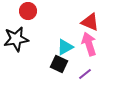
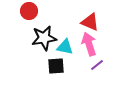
red circle: moved 1 px right
black star: moved 28 px right, 1 px up
cyan triangle: rotated 42 degrees clockwise
black square: moved 3 px left, 2 px down; rotated 30 degrees counterclockwise
purple line: moved 12 px right, 9 px up
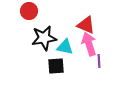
red triangle: moved 4 px left, 3 px down
purple line: moved 2 px right, 4 px up; rotated 56 degrees counterclockwise
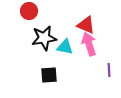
purple line: moved 10 px right, 9 px down
black square: moved 7 px left, 9 px down
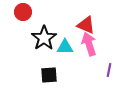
red circle: moved 6 px left, 1 px down
black star: rotated 25 degrees counterclockwise
cyan triangle: rotated 12 degrees counterclockwise
purple line: rotated 16 degrees clockwise
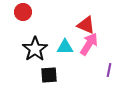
black star: moved 9 px left, 11 px down
pink arrow: rotated 50 degrees clockwise
